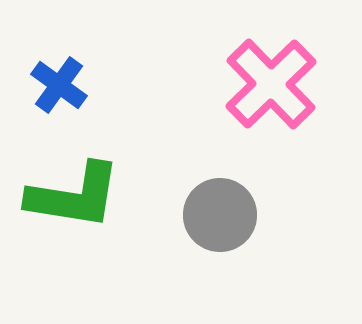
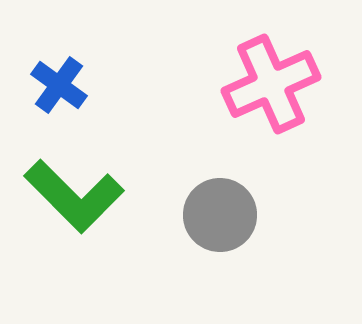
pink cross: rotated 20 degrees clockwise
green L-shape: rotated 36 degrees clockwise
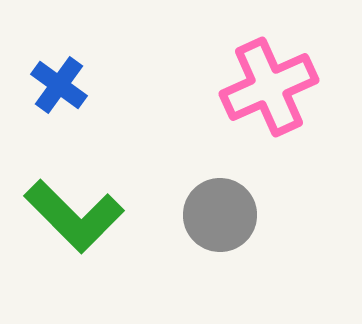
pink cross: moved 2 px left, 3 px down
green L-shape: moved 20 px down
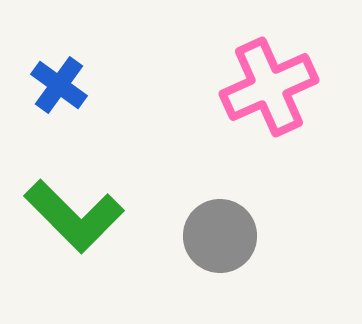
gray circle: moved 21 px down
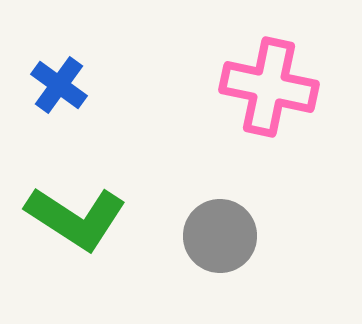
pink cross: rotated 36 degrees clockwise
green L-shape: moved 2 px right, 2 px down; rotated 12 degrees counterclockwise
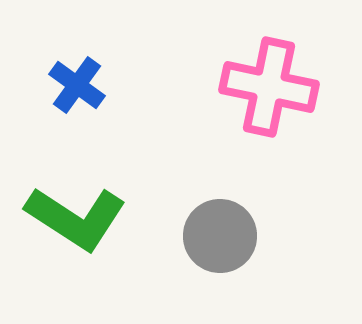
blue cross: moved 18 px right
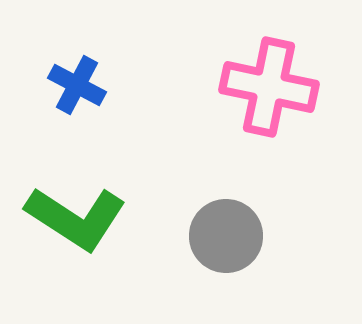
blue cross: rotated 8 degrees counterclockwise
gray circle: moved 6 px right
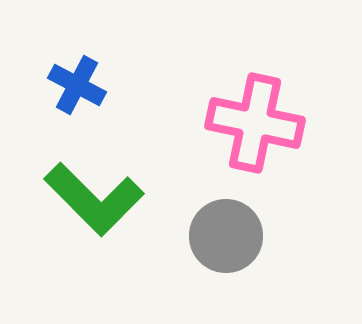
pink cross: moved 14 px left, 36 px down
green L-shape: moved 18 px right, 19 px up; rotated 12 degrees clockwise
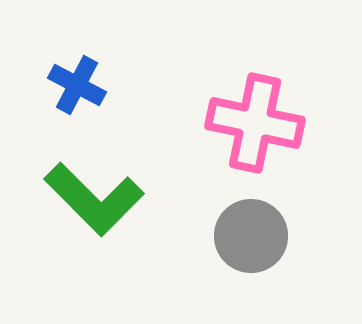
gray circle: moved 25 px right
